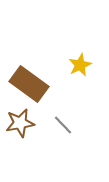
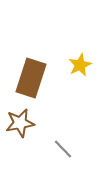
brown rectangle: moved 2 px right, 6 px up; rotated 72 degrees clockwise
gray line: moved 24 px down
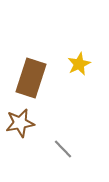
yellow star: moved 1 px left, 1 px up
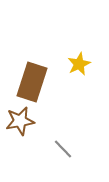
brown rectangle: moved 1 px right, 4 px down
brown star: moved 2 px up
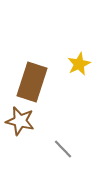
brown star: rotated 24 degrees clockwise
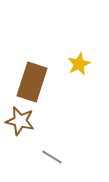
gray line: moved 11 px left, 8 px down; rotated 15 degrees counterclockwise
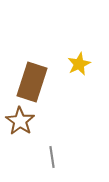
brown star: rotated 20 degrees clockwise
gray line: rotated 50 degrees clockwise
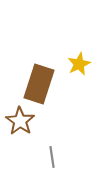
brown rectangle: moved 7 px right, 2 px down
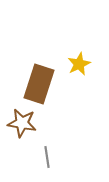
brown star: moved 2 px right, 2 px down; rotated 24 degrees counterclockwise
gray line: moved 5 px left
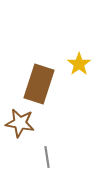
yellow star: rotated 10 degrees counterclockwise
brown star: moved 2 px left
